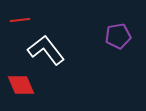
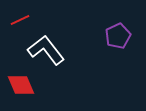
red line: rotated 18 degrees counterclockwise
purple pentagon: rotated 15 degrees counterclockwise
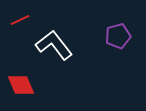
purple pentagon: rotated 10 degrees clockwise
white L-shape: moved 8 px right, 5 px up
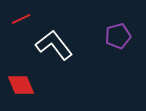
red line: moved 1 px right, 1 px up
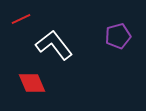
red diamond: moved 11 px right, 2 px up
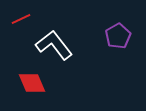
purple pentagon: rotated 15 degrees counterclockwise
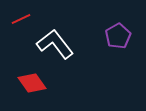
white L-shape: moved 1 px right, 1 px up
red diamond: rotated 12 degrees counterclockwise
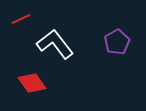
purple pentagon: moved 1 px left, 6 px down
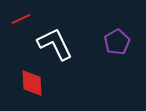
white L-shape: rotated 12 degrees clockwise
red diamond: rotated 32 degrees clockwise
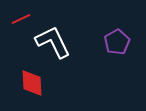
white L-shape: moved 2 px left, 2 px up
